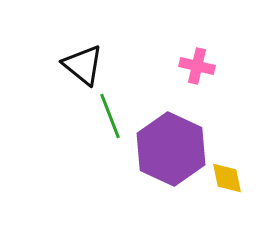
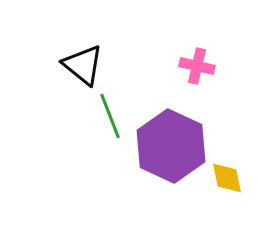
purple hexagon: moved 3 px up
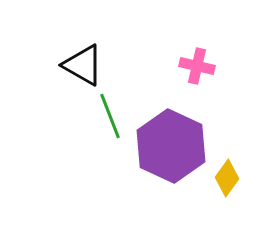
black triangle: rotated 9 degrees counterclockwise
yellow diamond: rotated 48 degrees clockwise
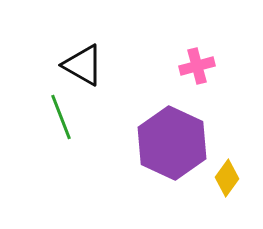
pink cross: rotated 28 degrees counterclockwise
green line: moved 49 px left, 1 px down
purple hexagon: moved 1 px right, 3 px up
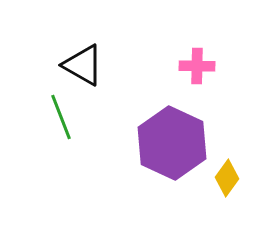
pink cross: rotated 16 degrees clockwise
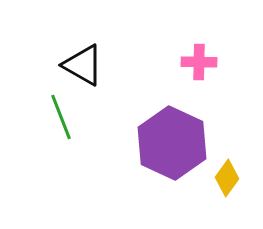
pink cross: moved 2 px right, 4 px up
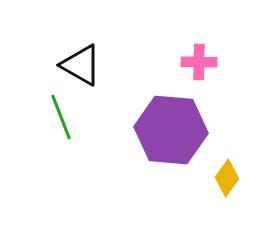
black triangle: moved 2 px left
purple hexagon: moved 1 px left, 13 px up; rotated 20 degrees counterclockwise
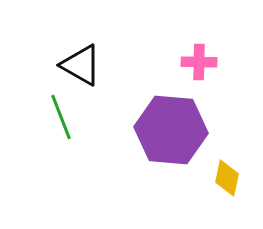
yellow diamond: rotated 24 degrees counterclockwise
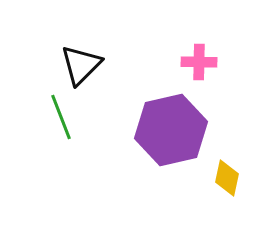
black triangle: rotated 45 degrees clockwise
purple hexagon: rotated 18 degrees counterclockwise
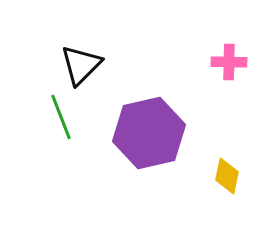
pink cross: moved 30 px right
purple hexagon: moved 22 px left, 3 px down
yellow diamond: moved 2 px up
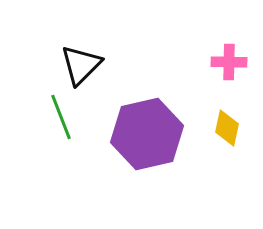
purple hexagon: moved 2 px left, 1 px down
yellow diamond: moved 48 px up
